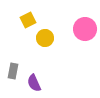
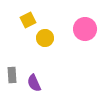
gray rectangle: moved 1 px left, 4 px down; rotated 14 degrees counterclockwise
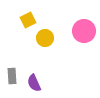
pink circle: moved 1 px left, 2 px down
gray rectangle: moved 1 px down
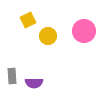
yellow circle: moved 3 px right, 2 px up
purple semicircle: rotated 66 degrees counterclockwise
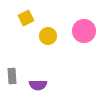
yellow square: moved 2 px left, 2 px up
purple semicircle: moved 4 px right, 2 px down
